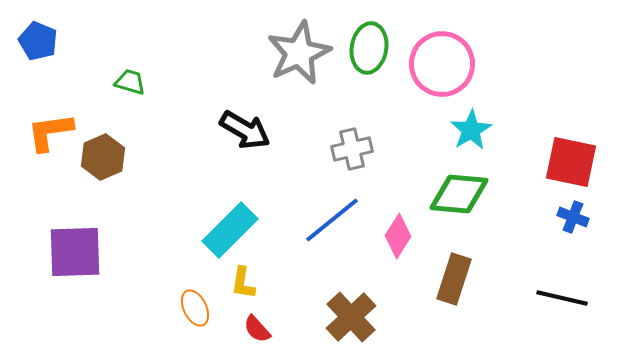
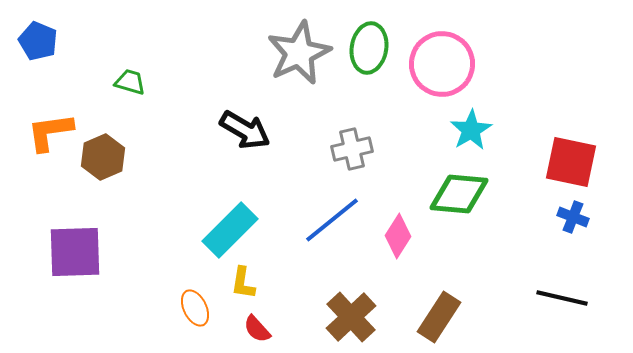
brown rectangle: moved 15 px left, 38 px down; rotated 15 degrees clockwise
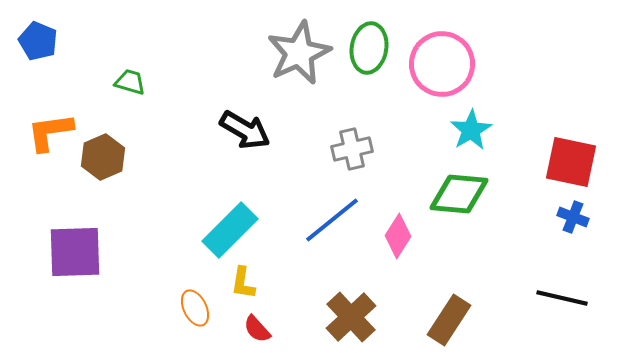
brown rectangle: moved 10 px right, 3 px down
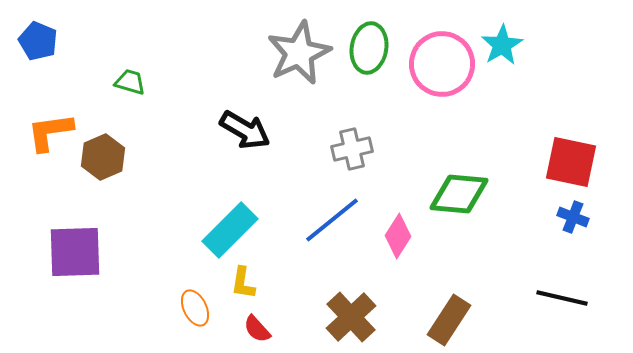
cyan star: moved 31 px right, 85 px up
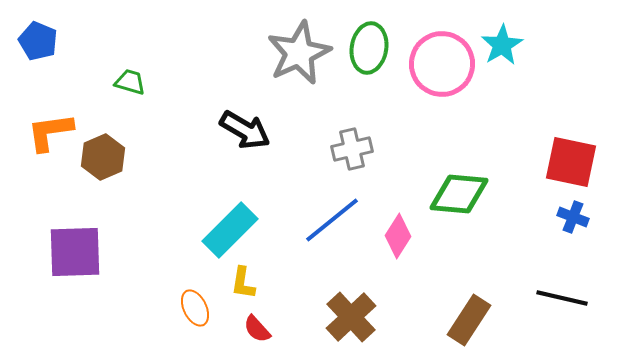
brown rectangle: moved 20 px right
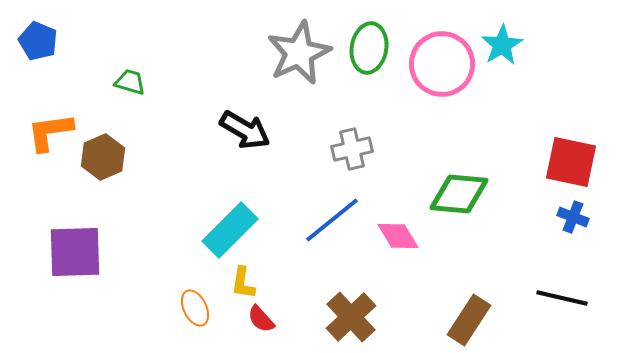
pink diamond: rotated 63 degrees counterclockwise
red semicircle: moved 4 px right, 10 px up
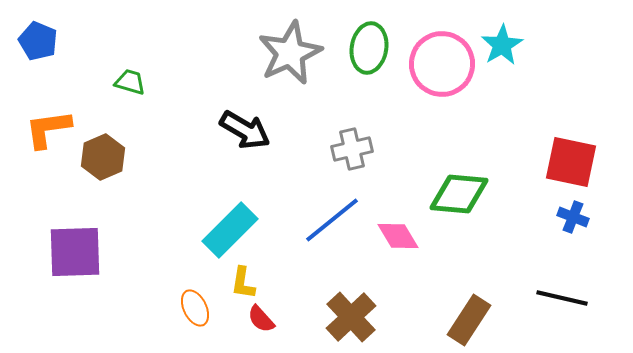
gray star: moved 9 px left
orange L-shape: moved 2 px left, 3 px up
